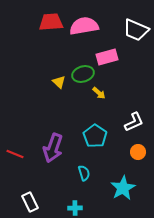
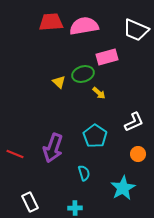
orange circle: moved 2 px down
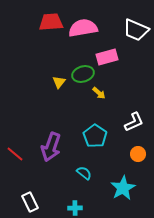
pink semicircle: moved 1 px left, 2 px down
yellow triangle: rotated 24 degrees clockwise
purple arrow: moved 2 px left, 1 px up
red line: rotated 18 degrees clockwise
cyan semicircle: rotated 35 degrees counterclockwise
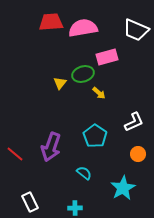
yellow triangle: moved 1 px right, 1 px down
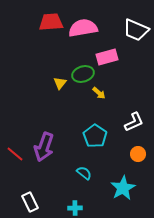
purple arrow: moved 7 px left
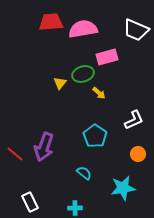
pink semicircle: moved 1 px down
white L-shape: moved 2 px up
cyan star: rotated 20 degrees clockwise
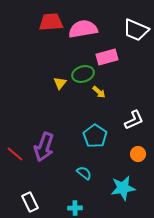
yellow arrow: moved 1 px up
